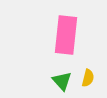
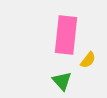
yellow semicircle: moved 18 px up; rotated 24 degrees clockwise
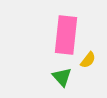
green triangle: moved 4 px up
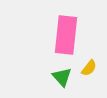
yellow semicircle: moved 1 px right, 8 px down
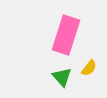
pink rectangle: rotated 12 degrees clockwise
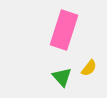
pink rectangle: moved 2 px left, 5 px up
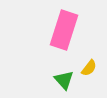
green triangle: moved 2 px right, 3 px down
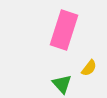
green triangle: moved 2 px left, 4 px down
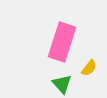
pink rectangle: moved 2 px left, 12 px down
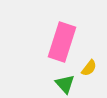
green triangle: moved 3 px right
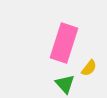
pink rectangle: moved 2 px right, 1 px down
